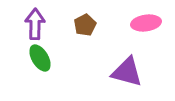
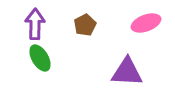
pink ellipse: rotated 12 degrees counterclockwise
purple triangle: rotated 12 degrees counterclockwise
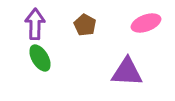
brown pentagon: rotated 15 degrees counterclockwise
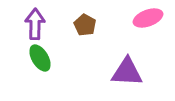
pink ellipse: moved 2 px right, 5 px up
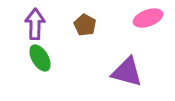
purple triangle: rotated 12 degrees clockwise
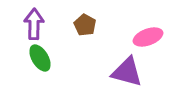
pink ellipse: moved 19 px down
purple arrow: moved 1 px left
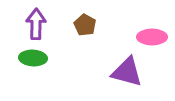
purple arrow: moved 2 px right
pink ellipse: moved 4 px right; rotated 20 degrees clockwise
green ellipse: moved 7 px left; rotated 56 degrees counterclockwise
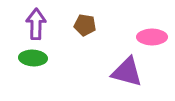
brown pentagon: rotated 20 degrees counterclockwise
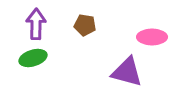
green ellipse: rotated 20 degrees counterclockwise
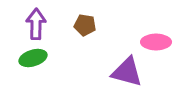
pink ellipse: moved 4 px right, 5 px down
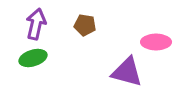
purple arrow: rotated 12 degrees clockwise
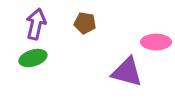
brown pentagon: moved 2 px up
